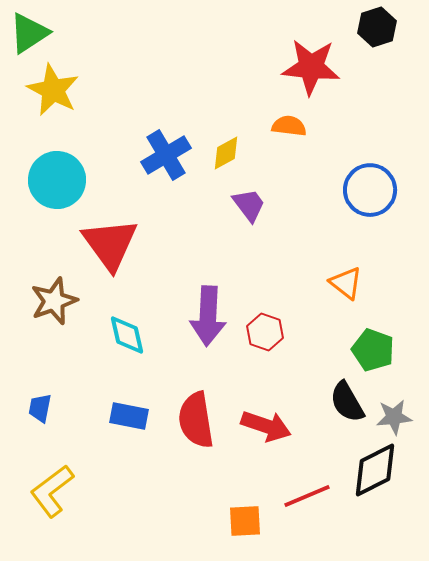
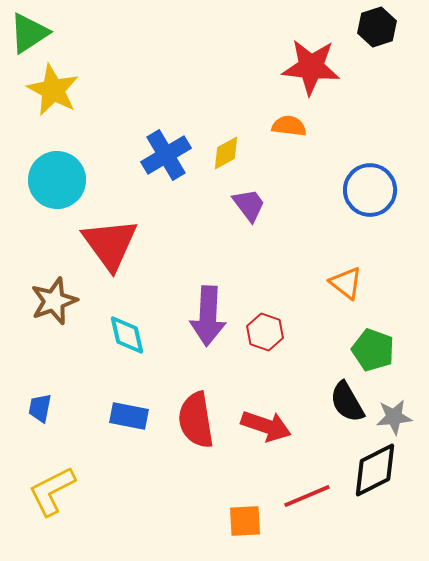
yellow L-shape: rotated 10 degrees clockwise
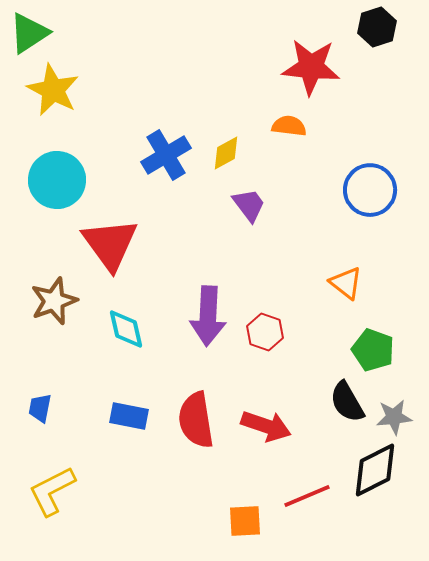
cyan diamond: moved 1 px left, 6 px up
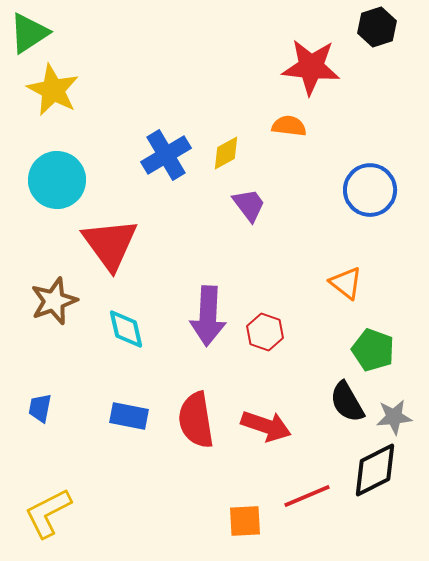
yellow L-shape: moved 4 px left, 22 px down
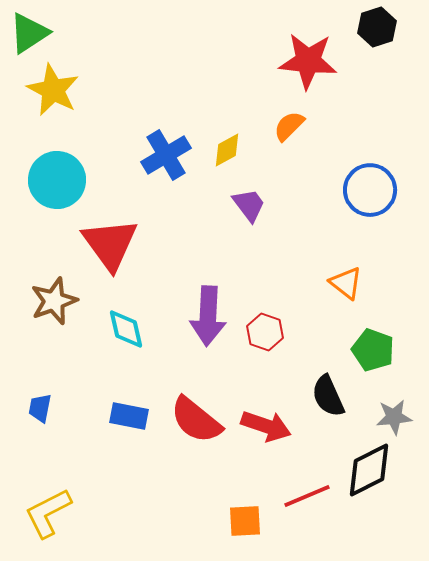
red star: moved 3 px left, 6 px up
orange semicircle: rotated 52 degrees counterclockwise
yellow diamond: moved 1 px right, 3 px up
black semicircle: moved 19 px left, 6 px up; rotated 6 degrees clockwise
red semicircle: rotated 42 degrees counterclockwise
black diamond: moved 6 px left
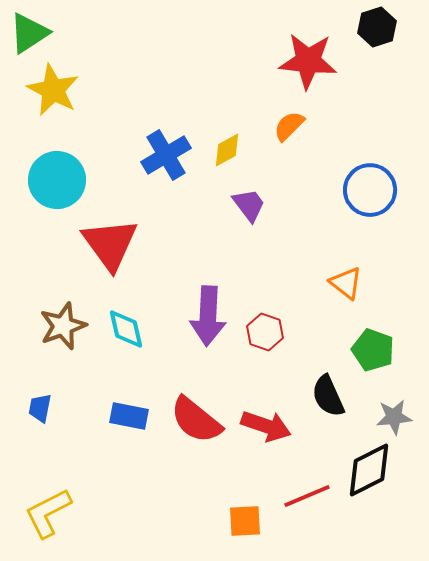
brown star: moved 9 px right, 25 px down
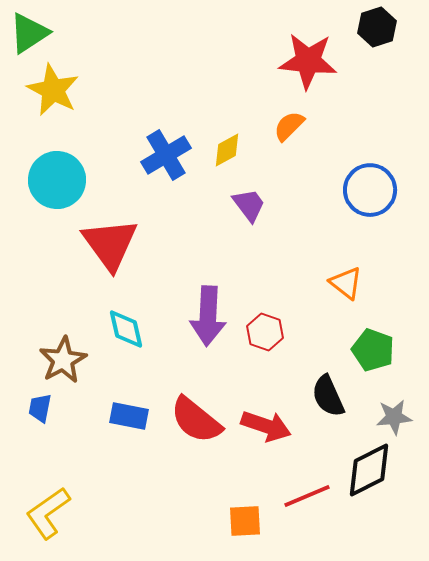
brown star: moved 34 px down; rotated 9 degrees counterclockwise
yellow L-shape: rotated 8 degrees counterclockwise
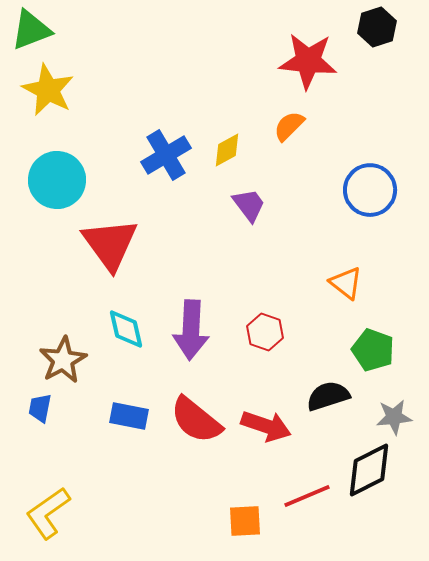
green triangle: moved 2 px right, 3 px up; rotated 12 degrees clockwise
yellow star: moved 5 px left
purple arrow: moved 17 px left, 14 px down
black semicircle: rotated 96 degrees clockwise
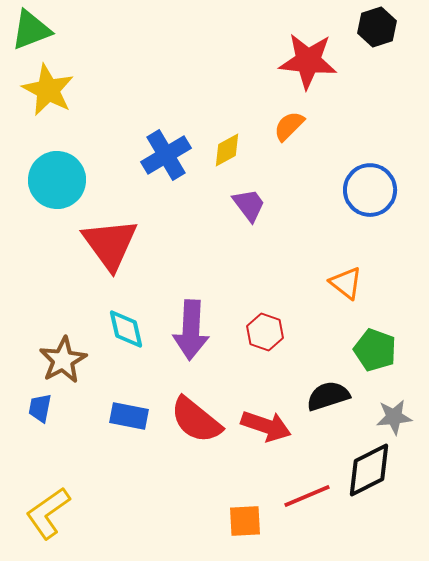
green pentagon: moved 2 px right
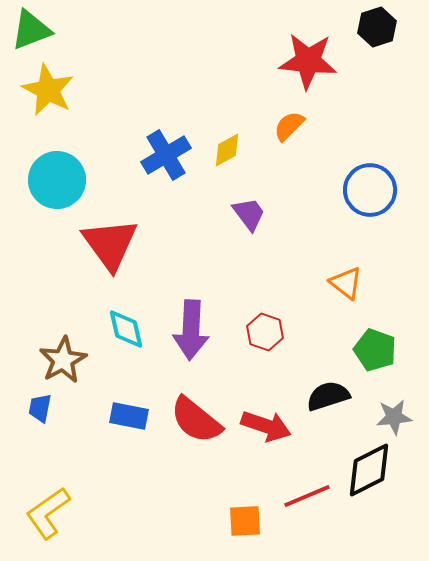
purple trapezoid: moved 9 px down
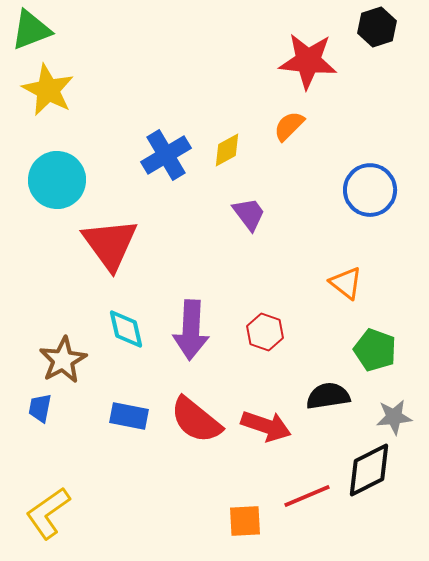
black semicircle: rotated 9 degrees clockwise
